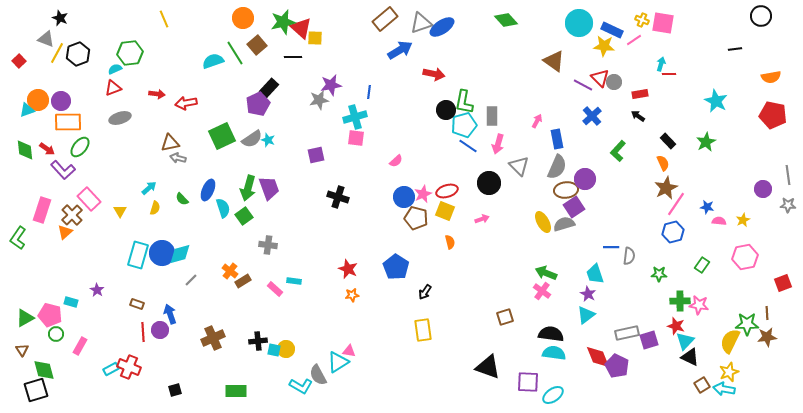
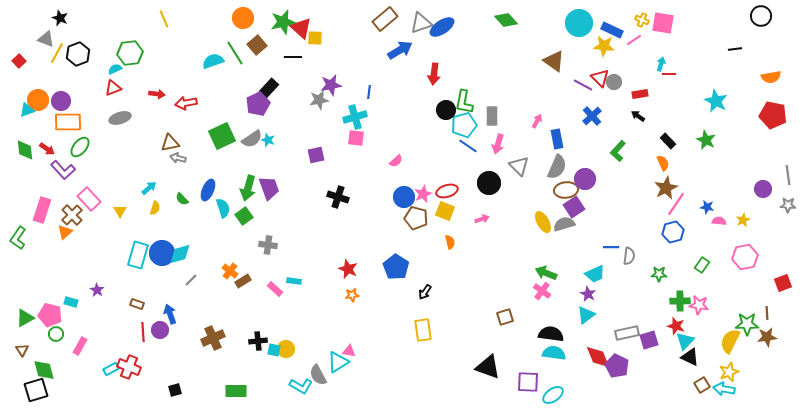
red arrow at (434, 74): rotated 85 degrees clockwise
green star at (706, 142): moved 2 px up; rotated 18 degrees counterclockwise
cyan trapezoid at (595, 274): rotated 95 degrees counterclockwise
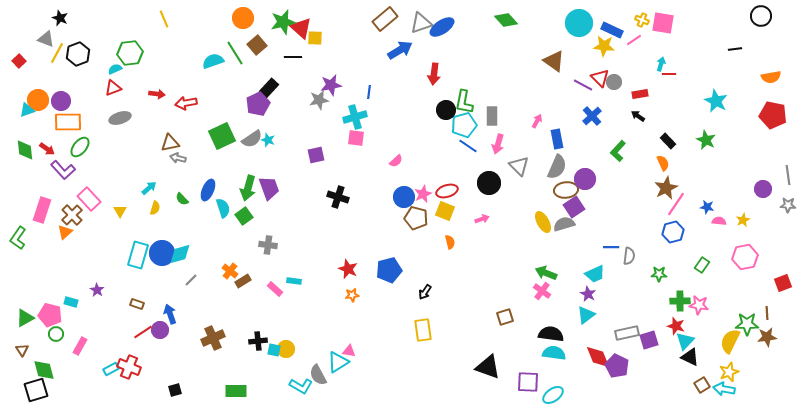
blue pentagon at (396, 267): moved 7 px left, 3 px down; rotated 25 degrees clockwise
red line at (143, 332): rotated 60 degrees clockwise
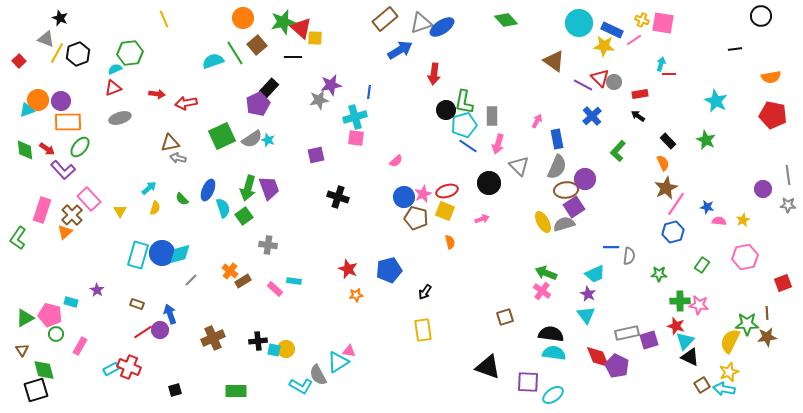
orange star at (352, 295): moved 4 px right
cyan triangle at (586, 315): rotated 30 degrees counterclockwise
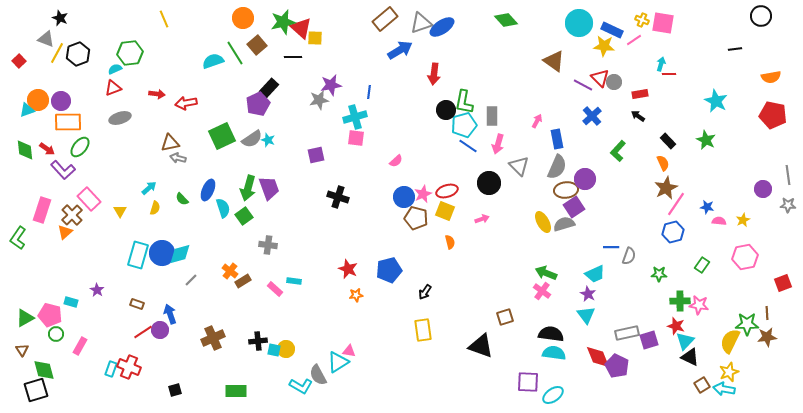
gray semicircle at (629, 256): rotated 12 degrees clockwise
black triangle at (488, 367): moved 7 px left, 21 px up
cyan rectangle at (111, 369): rotated 42 degrees counterclockwise
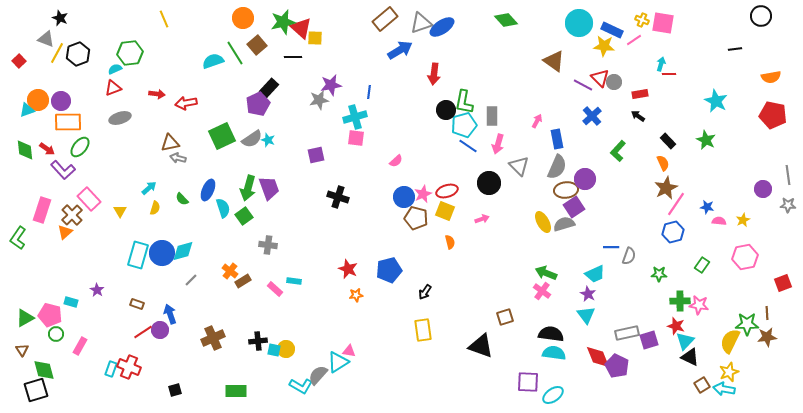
cyan diamond at (180, 254): moved 3 px right, 3 px up
gray semicircle at (318, 375): rotated 70 degrees clockwise
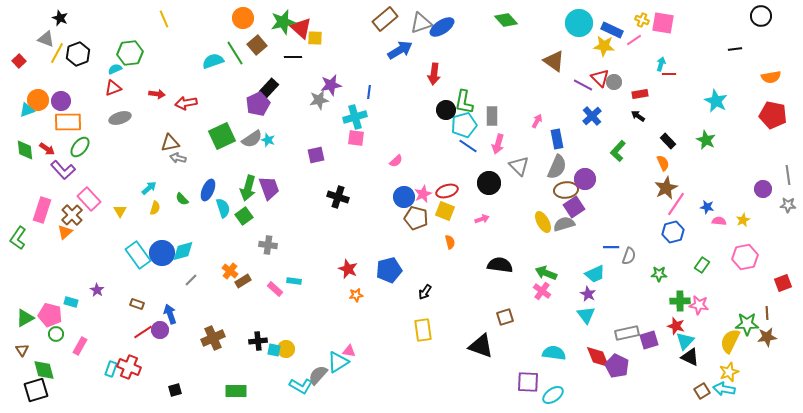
cyan rectangle at (138, 255): rotated 52 degrees counterclockwise
black semicircle at (551, 334): moved 51 px left, 69 px up
brown square at (702, 385): moved 6 px down
